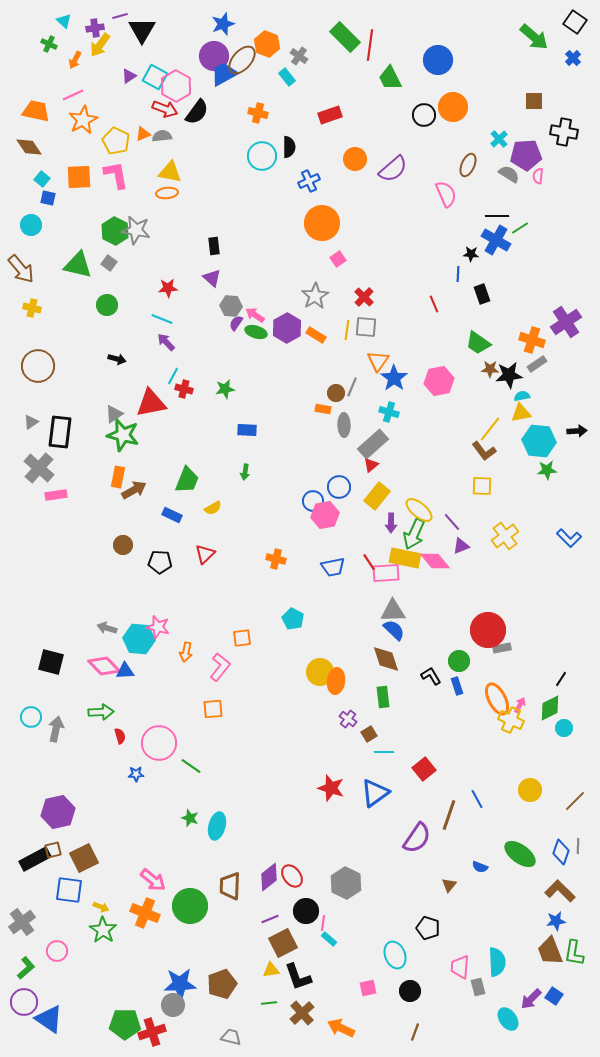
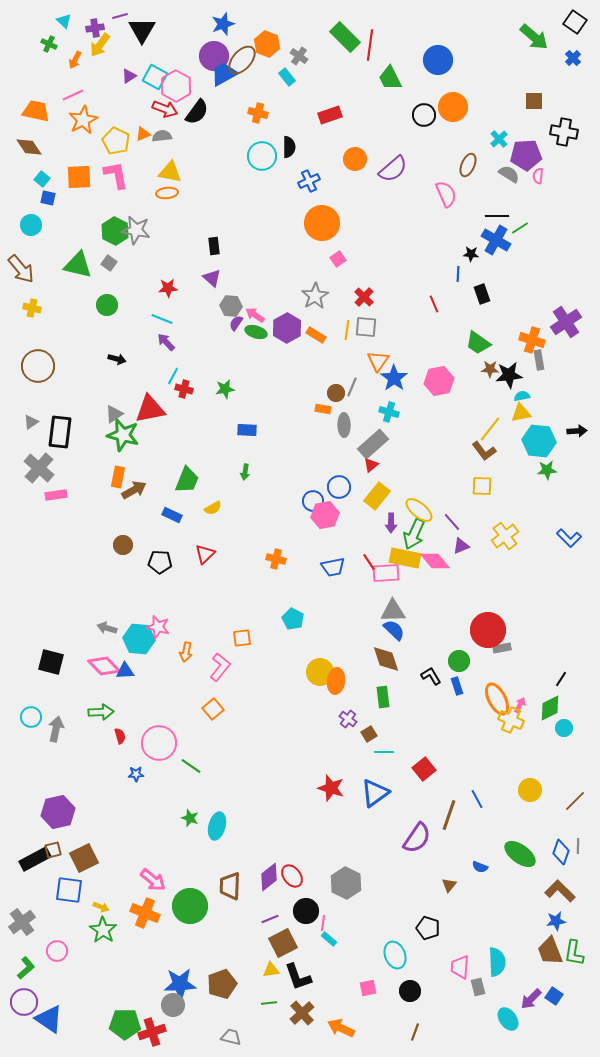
gray rectangle at (537, 364): moved 2 px right, 4 px up; rotated 66 degrees counterclockwise
red triangle at (151, 403): moved 1 px left, 6 px down
orange square at (213, 709): rotated 35 degrees counterclockwise
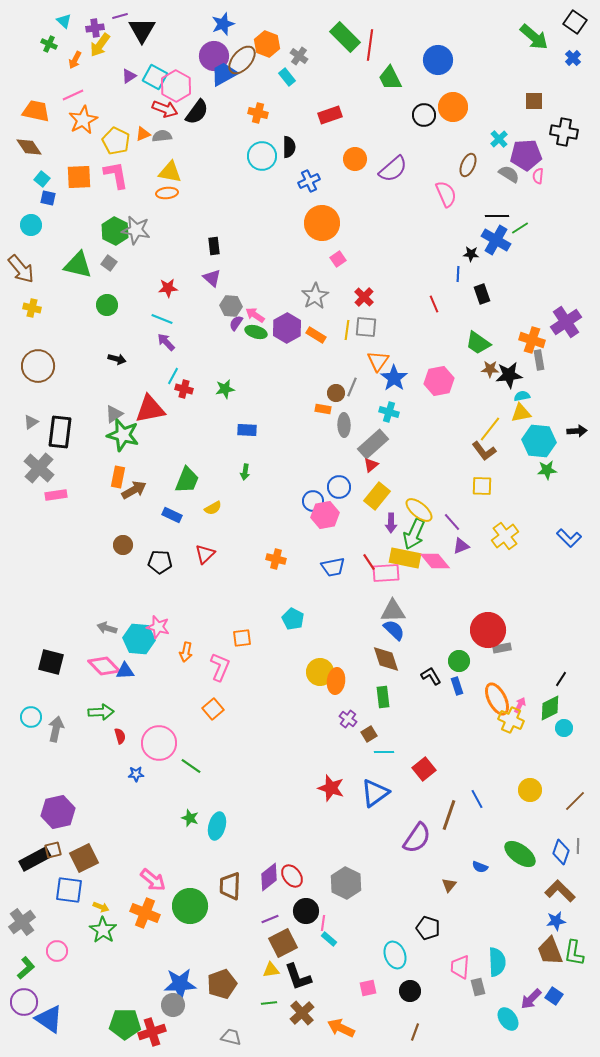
pink L-shape at (220, 667): rotated 16 degrees counterclockwise
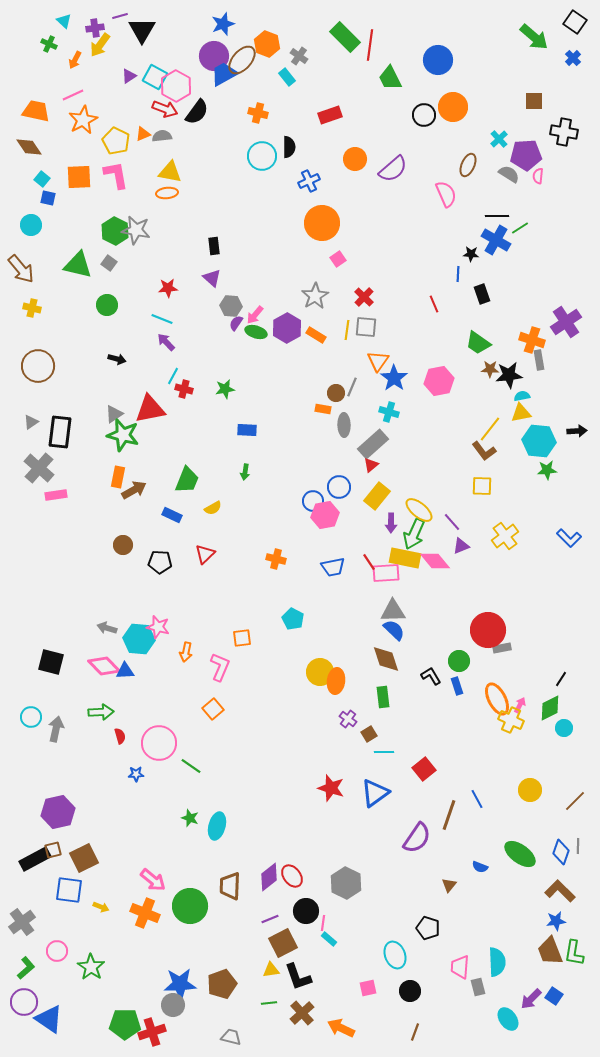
pink arrow at (255, 315): rotated 84 degrees counterclockwise
green star at (103, 930): moved 12 px left, 37 px down
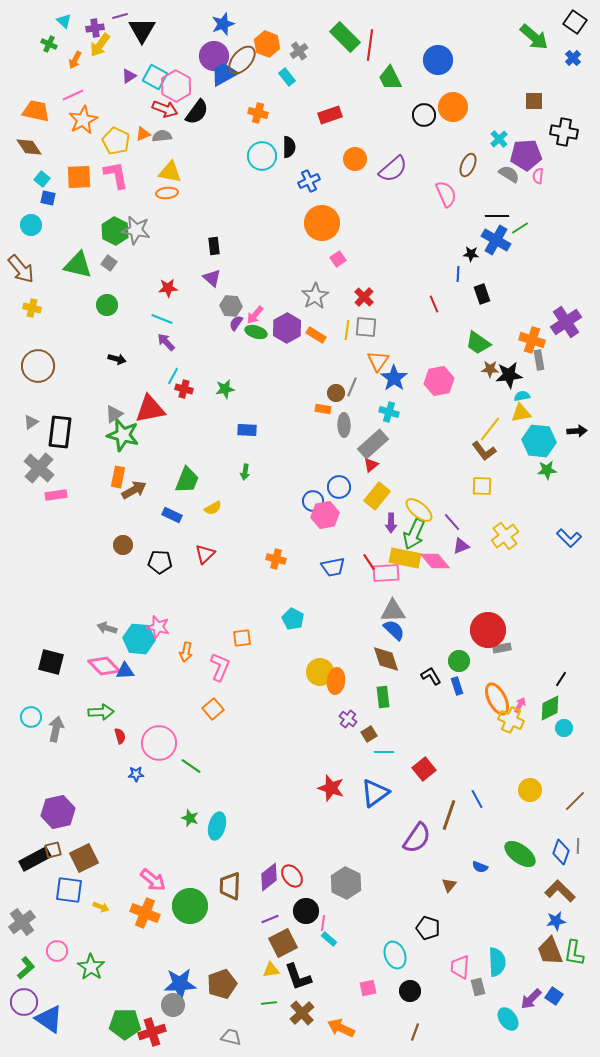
gray cross at (299, 56): moved 5 px up; rotated 18 degrees clockwise
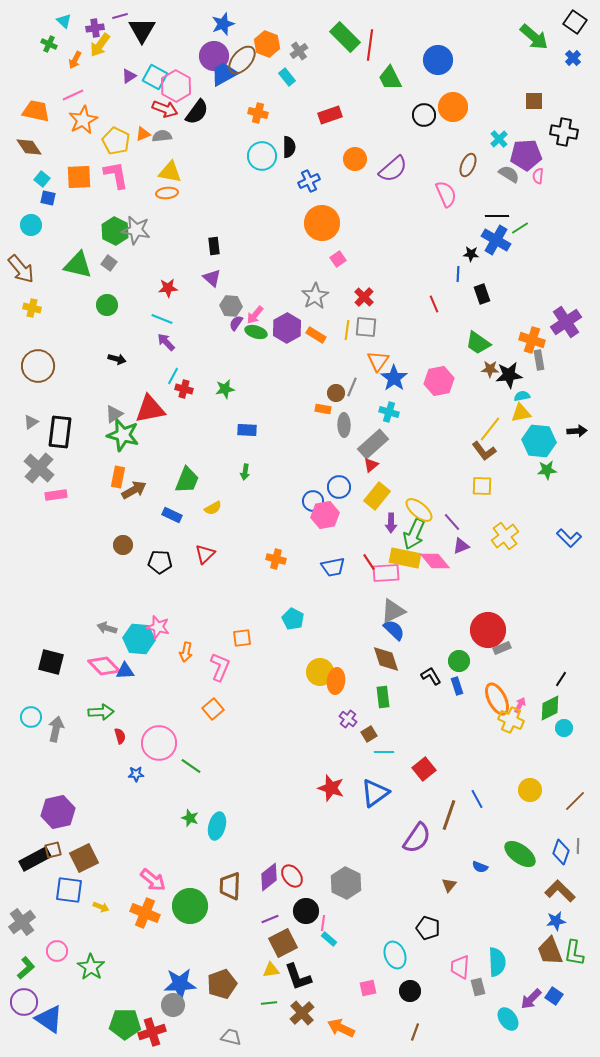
gray triangle at (393, 611): rotated 24 degrees counterclockwise
gray rectangle at (502, 648): rotated 12 degrees counterclockwise
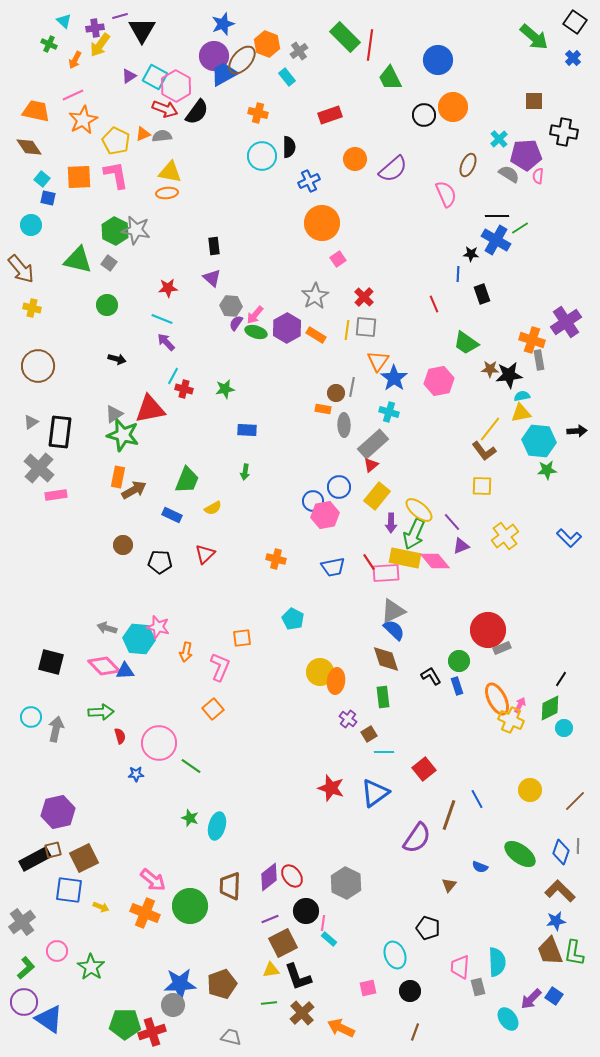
green triangle at (78, 265): moved 5 px up
green trapezoid at (478, 343): moved 12 px left
gray line at (352, 387): rotated 12 degrees counterclockwise
